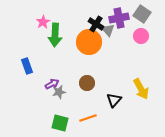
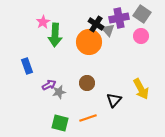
purple arrow: moved 3 px left, 1 px down
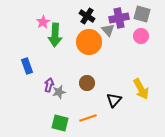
gray square: rotated 18 degrees counterclockwise
black cross: moved 9 px left, 8 px up
purple arrow: rotated 48 degrees counterclockwise
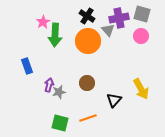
orange circle: moved 1 px left, 1 px up
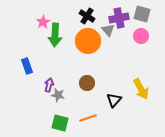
gray star: moved 1 px left, 3 px down; rotated 24 degrees clockwise
